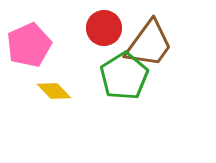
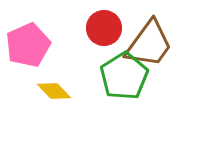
pink pentagon: moved 1 px left
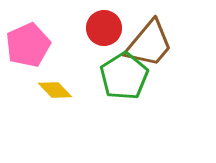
brown trapezoid: rotated 4 degrees clockwise
yellow diamond: moved 1 px right, 1 px up
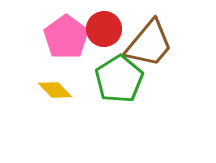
red circle: moved 1 px down
pink pentagon: moved 38 px right, 8 px up; rotated 12 degrees counterclockwise
green pentagon: moved 5 px left, 3 px down
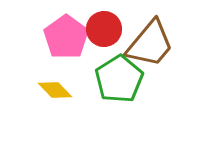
brown trapezoid: moved 1 px right
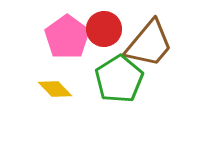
pink pentagon: moved 1 px right
brown trapezoid: moved 1 px left
yellow diamond: moved 1 px up
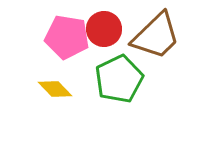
pink pentagon: rotated 27 degrees counterclockwise
brown trapezoid: moved 7 px right, 8 px up; rotated 6 degrees clockwise
green pentagon: rotated 6 degrees clockwise
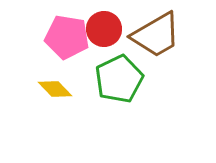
brown trapezoid: moved 1 px up; rotated 14 degrees clockwise
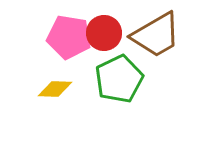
red circle: moved 4 px down
pink pentagon: moved 2 px right
yellow diamond: rotated 44 degrees counterclockwise
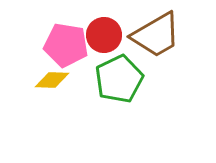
red circle: moved 2 px down
pink pentagon: moved 3 px left, 8 px down
yellow diamond: moved 3 px left, 9 px up
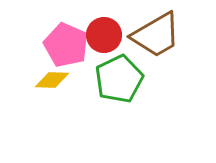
pink pentagon: rotated 15 degrees clockwise
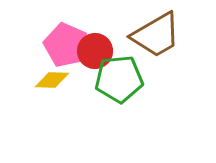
red circle: moved 9 px left, 16 px down
green pentagon: rotated 21 degrees clockwise
